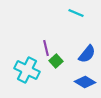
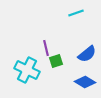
cyan line: rotated 42 degrees counterclockwise
blue semicircle: rotated 12 degrees clockwise
green square: rotated 24 degrees clockwise
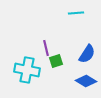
cyan line: rotated 14 degrees clockwise
blue semicircle: rotated 18 degrees counterclockwise
cyan cross: rotated 15 degrees counterclockwise
blue diamond: moved 1 px right, 1 px up
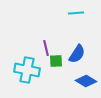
blue semicircle: moved 10 px left
green square: rotated 16 degrees clockwise
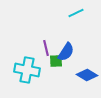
cyan line: rotated 21 degrees counterclockwise
blue semicircle: moved 11 px left, 2 px up
blue diamond: moved 1 px right, 6 px up
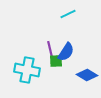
cyan line: moved 8 px left, 1 px down
purple line: moved 4 px right, 1 px down
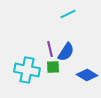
green square: moved 3 px left, 6 px down
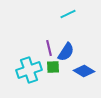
purple line: moved 1 px left, 1 px up
cyan cross: moved 2 px right; rotated 30 degrees counterclockwise
blue diamond: moved 3 px left, 4 px up
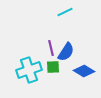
cyan line: moved 3 px left, 2 px up
purple line: moved 2 px right
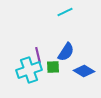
purple line: moved 13 px left, 7 px down
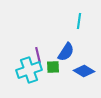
cyan line: moved 14 px right, 9 px down; rotated 56 degrees counterclockwise
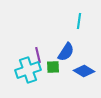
cyan cross: moved 1 px left
